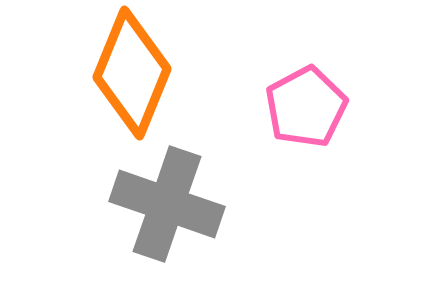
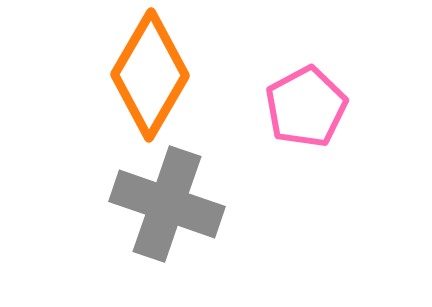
orange diamond: moved 18 px right, 2 px down; rotated 8 degrees clockwise
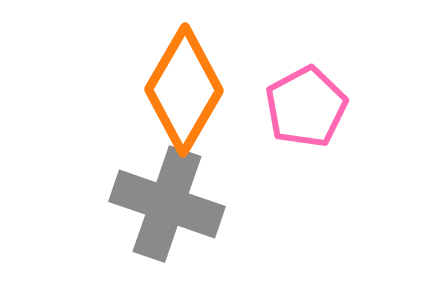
orange diamond: moved 34 px right, 15 px down
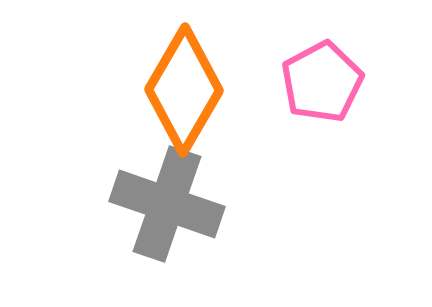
pink pentagon: moved 16 px right, 25 px up
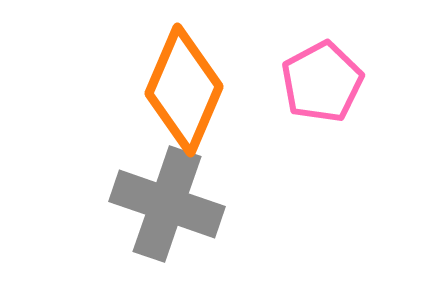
orange diamond: rotated 7 degrees counterclockwise
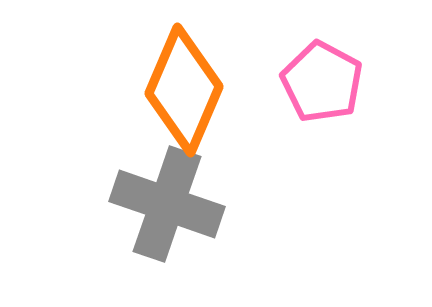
pink pentagon: rotated 16 degrees counterclockwise
